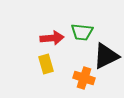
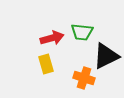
red arrow: rotated 10 degrees counterclockwise
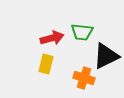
yellow rectangle: rotated 30 degrees clockwise
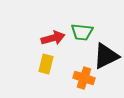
red arrow: moved 1 px right
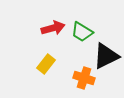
green trapezoid: rotated 25 degrees clockwise
red arrow: moved 10 px up
yellow rectangle: rotated 24 degrees clockwise
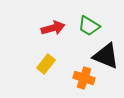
green trapezoid: moved 7 px right, 6 px up
black triangle: rotated 48 degrees clockwise
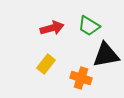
red arrow: moved 1 px left
black triangle: moved 1 px up; rotated 32 degrees counterclockwise
orange cross: moved 3 px left
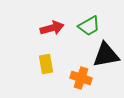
green trapezoid: rotated 60 degrees counterclockwise
yellow rectangle: rotated 48 degrees counterclockwise
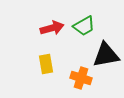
green trapezoid: moved 5 px left
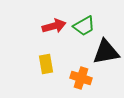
red arrow: moved 2 px right, 2 px up
black triangle: moved 3 px up
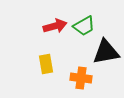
red arrow: moved 1 px right
orange cross: rotated 10 degrees counterclockwise
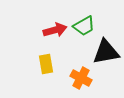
red arrow: moved 4 px down
orange cross: rotated 20 degrees clockwise
